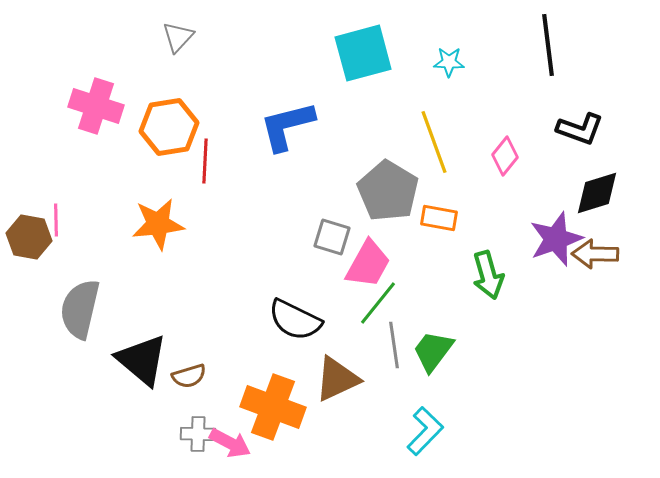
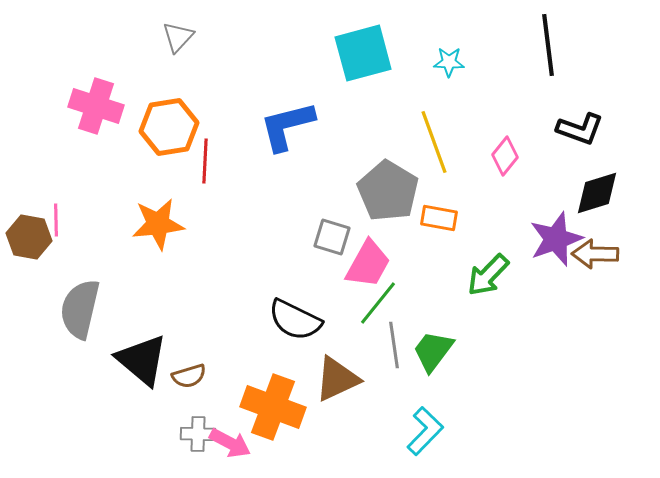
green arrow: rotated 60 degrees clockwise
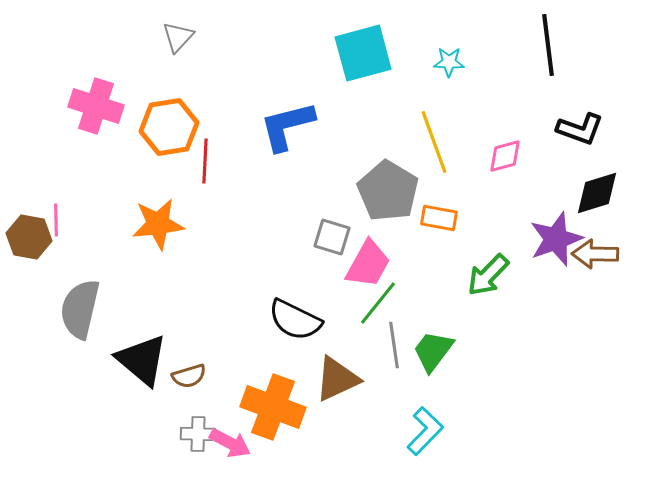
pink diamond: rotated 36 degrees clockwise
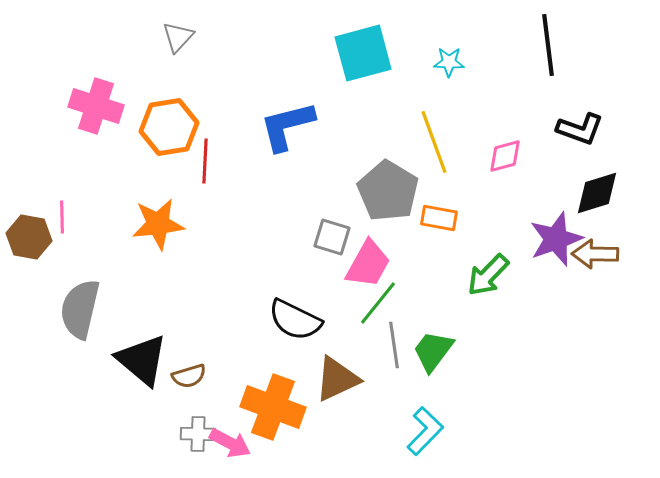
pink line: moved 6 px right, 3 px up
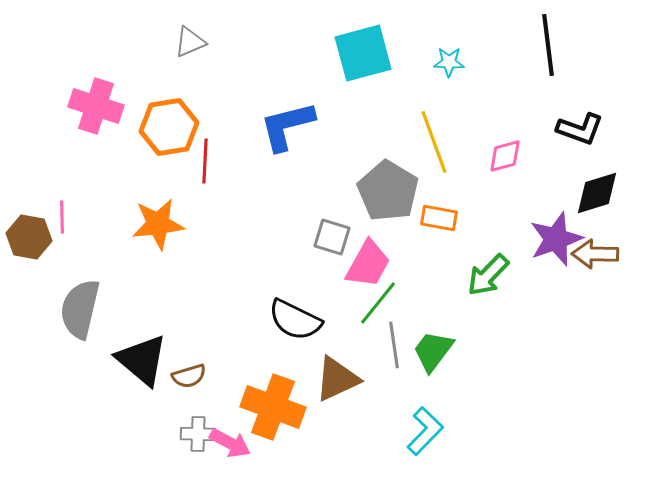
gray triangle: moved 12 px right, 5 px down; rotated 24 degrees clockwise
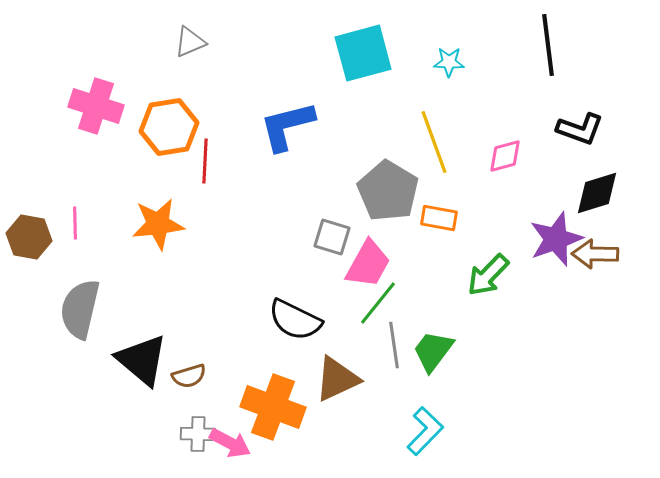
pink line: moved 13 px right, 6 px down
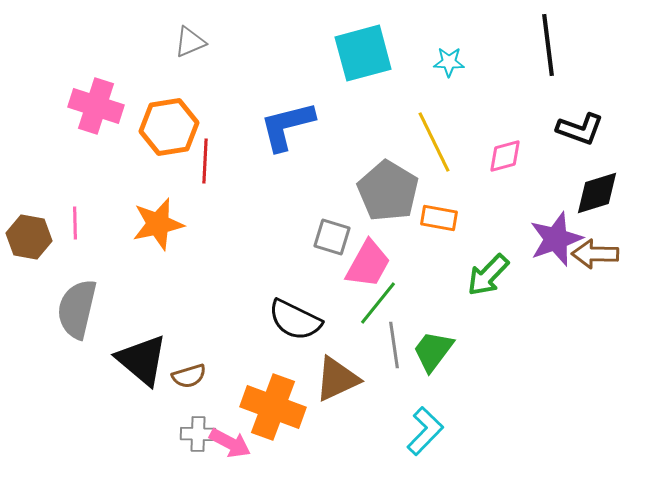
yellow line: rotated 6 degrees counterclockwise
orange star: rotated 6 degrees counterclockwise
gray semicircle: moved 3 px left
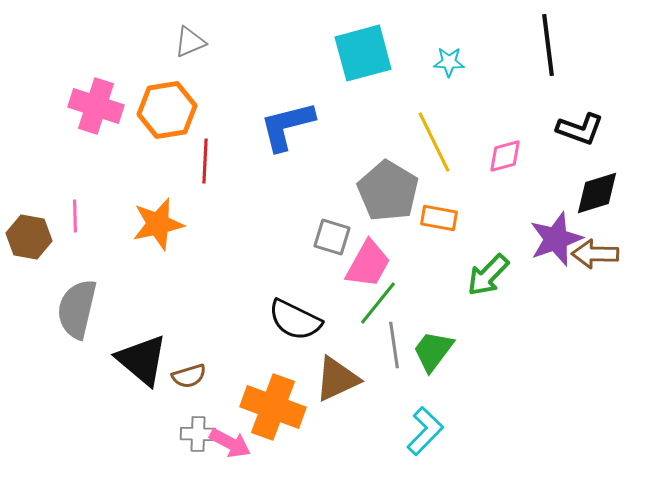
orange hexagon: moved 2 px left, 17 px up
pink line: moved 7 px up
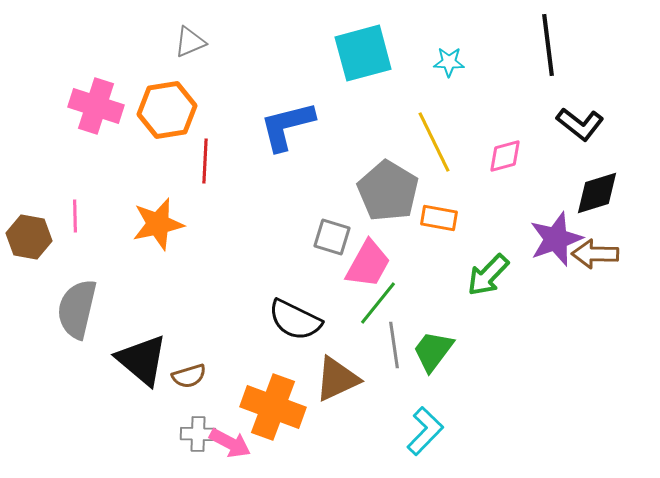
black L-shape: moved 5 px up; rotated 18 degrees clockwise
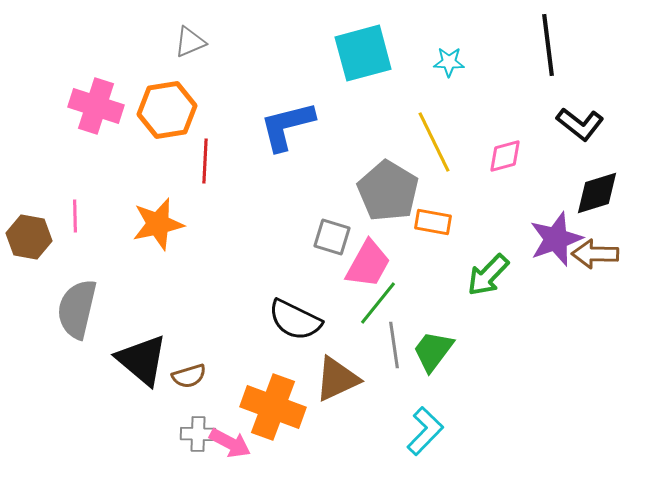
orange rectangle: moved 6 px left, 4 px down
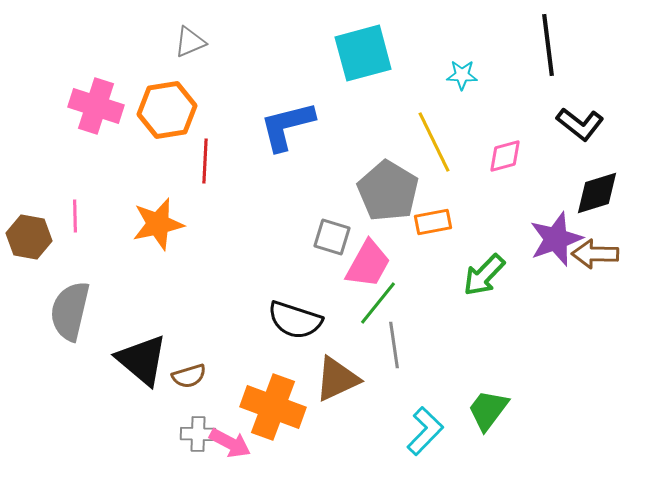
cyan star: moved 13 px right, 13 px down
orange rectangle: rotated 21 degrees counterclockwise
green arrow: moved 4 px left
gray semicircle: moved 7 px left, 2 px down
black semicircle: rotated 8 degrees counterclockwise
green trapezoid: moved 55 px right, 59 px down
